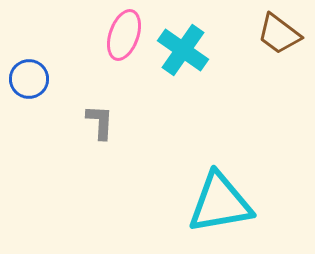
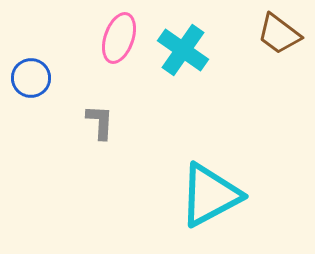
pink ellipse: moved 5 px left, 3 px down
blue circle: moved 2 px right, 1 px up
cyan triangle: moved 10 px left, 8 px up; rotated 18 degrees counterclockwise
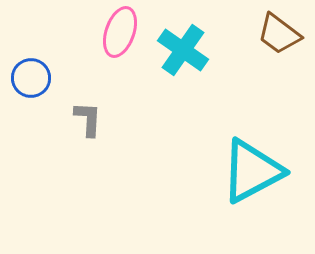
pink ellipse: moved 1 px right, 6 px up
gray L-shape: moved 12 px left, 3 px up
cyan triangle: moved 42 px right, 24 px up
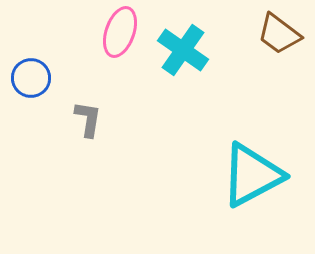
gray L-shape: rotated 6 degrees clockwise
cyan triangle: moved 4 px down
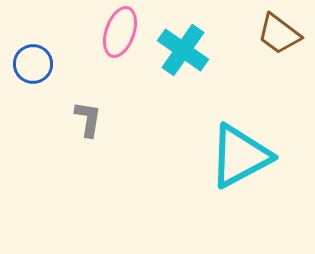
blue circle: moved 2 px right, 14 px up
cyan triangle: moved 12 px left, 19 px up
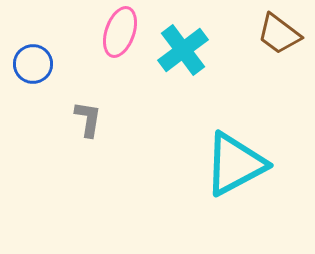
cyan cross: rotated 18 degrees clockwise
cyan triangle: moved 5 px left, 8 px down
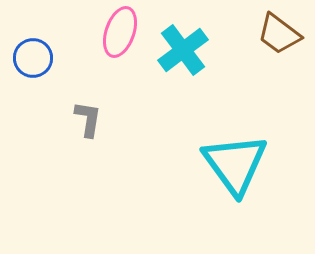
blue circle: moved 6 px up
cyan triangle: rotated 38 degrees counterclockwise
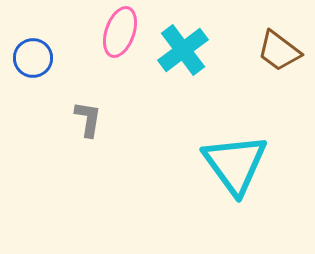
brown trapezoid: moved 17 px down
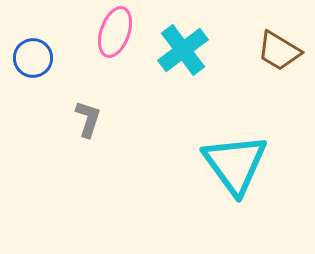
pink ellipse: moved 5 px left
brown trapezoid: rotated 6 degrees counterclockwise
gray L-shape: rotated 9 degrees clockwise
